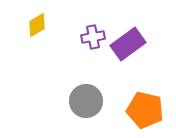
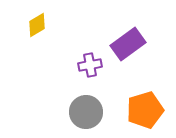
purple cross: moved 3 px left, 28 px down
gray circle: moved 11 px down
orange pentagon: rotated 30 degrees counterclockwise
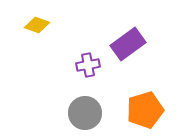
yellow diamond: rotated 50 degrees clockwise
purple cross: moved 2 px left
gray circle: moved 1 px left, 1 px down
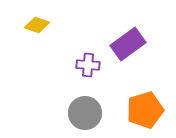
purple cross: rotated 15 degrees clockwise
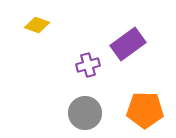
purple cross: rotated 20 degrees counterclockwise
orange pentagon: rotated 18 degrees clockwise
